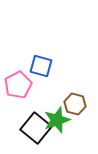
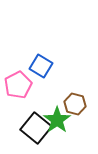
blue square: rotated 15 degrees clockwise
green star: rotated 16 degrees counterclockwise
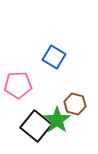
blue square: moved 13 px right, 9 px up
pink pentagon: rotated 24 degrees clockwise
black square: moved 2 px up
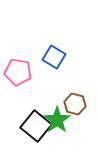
pink pentagon: moved 13 px up; rotated 12 degrees clockwise
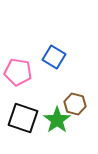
black square: moved 13 px left, 8 px up; rotated 20 degrees counterclockwise
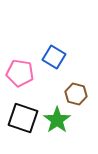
pink pentagon: moved 2 px right, 1 px down
brown hexagon: moved 1 px right, 10 px up
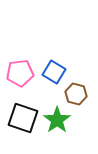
blue square: moved 15 px down
pink pentagon: rotated 16 degrees counterclockwise
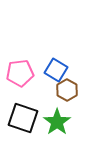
blue square: moved 2 px right, 2 px up
brown hexagon: moved 9 px left, 4 px up; rotated 15 degrees clockwise
green star: moved 2 px down
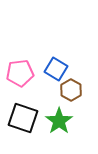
blue square: moved 1 px up
brown hexagon: moved 4 px right
green star: moved 2 px right, 1 px up
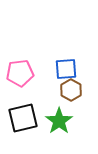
blue square: moved 10 px right; rotated 35 degrees counterclockwise
black square: rotated 32 degrees counterclockwise
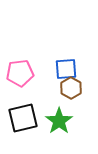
brown hexagon: moved 2 px up
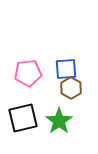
pink pentagon: moved 8 px right
